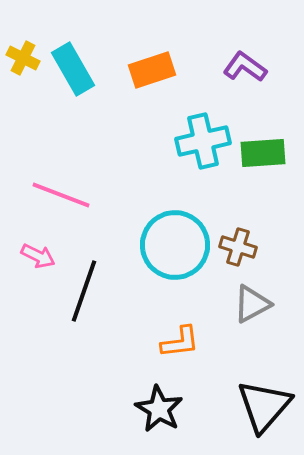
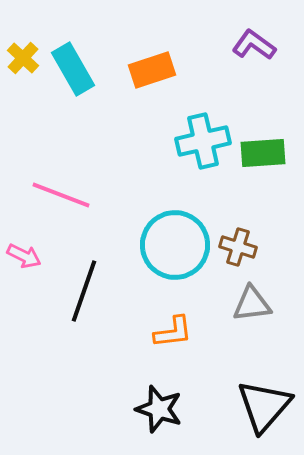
yellow cross: rotated 16 degrees clockwise
purple L-shape: moved 9 px right, 22 px up
pink arrow: moved 14 px left
gray triangle: rotated 21 degrees clockwise
orange L-shape: moved 7 px left, 10 px up
black star: rotated 12 degrees counterclockwise
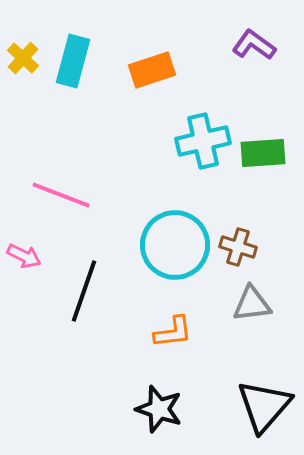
cyan rectangle: moved 8 px up; rotated 45 degrees clockwise
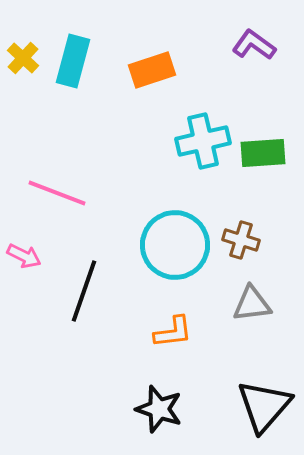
pink line: moved 4 px left, 2 px up
brown cross: moved 3 px right, 7 px up
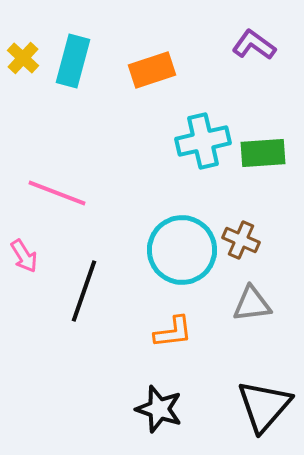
brown cross: rotated 6 degrees clockwise
cyan circle: moved 7 px right, 5 px down
pink arrow: rotated 32 degrees clockwise
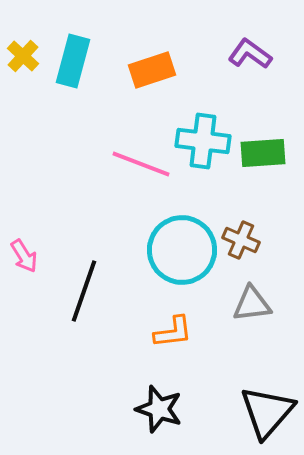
purple L-shape: moved 4 px left, 9 px down
yellow cross: moved 2 px up
cyan cross: rotated 20 degrees clockwise
pink line: moved 84 px right, 29 px up
black triangle: moved 3 px right, 6 px down
